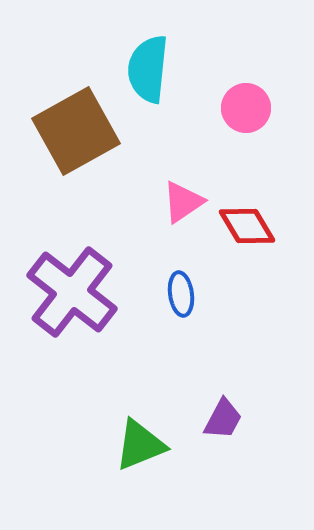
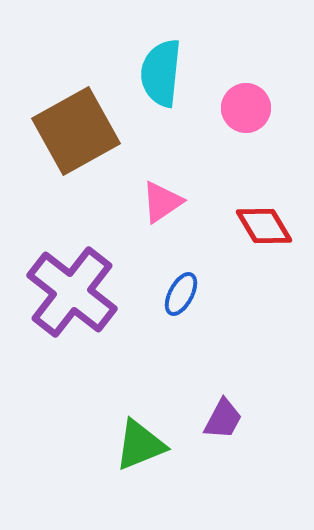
cyan semicircle: moved 13 px right, 4 px down
pink triangle: moved 21 px left
red diamond: moved 17 px right
blue ellipse: rotated 36 degrees clockwise
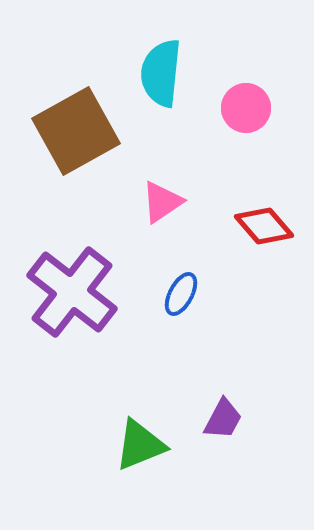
red diamond: rotated 10 degrees counterclockwise
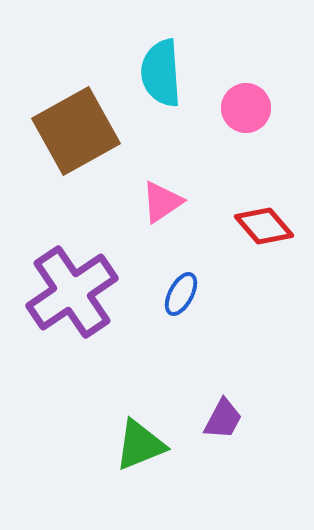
cyan semicircle: rotated 10 degrees counterclockwise
purple cross: rotated 18 degrees clockwise
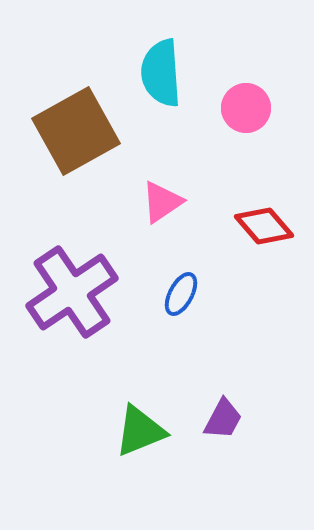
green triangle: moved 14 px up
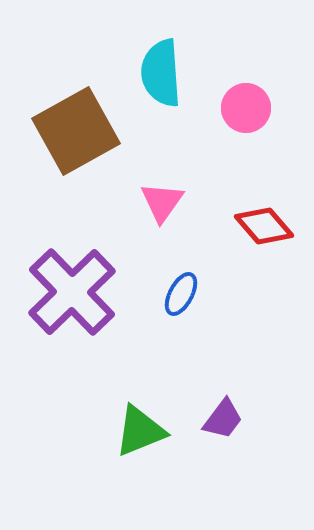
pink triangle: rotated 21 degrees counterclockwise
purple cross: rotated 10 degrees counterclockwise
purple trapezoid: rotated 9 degrees clockwise
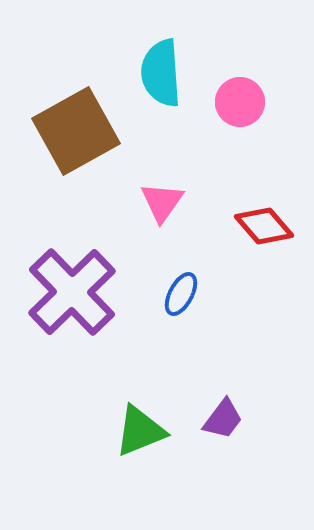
pink circle: moved 6 px left, 6 px up
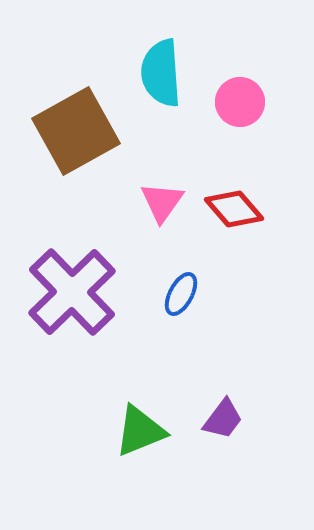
red diamond: moved 30 px left, 17 px up
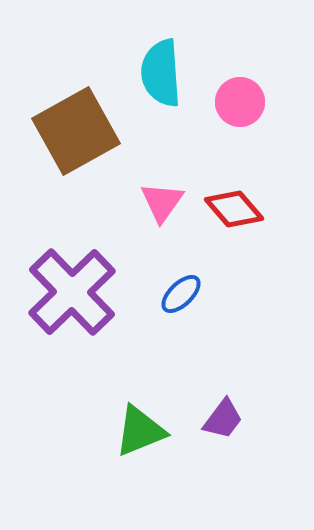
blue ellipse: rotated 18 degrees clockwise
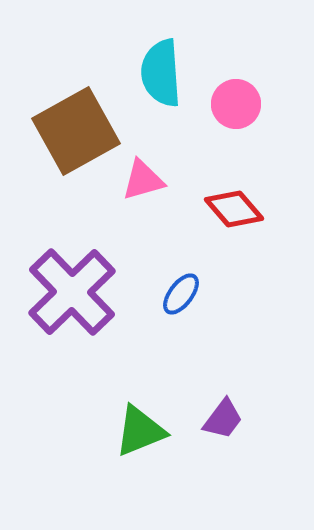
pink circle: moved 4 px left, 2 px down
pink triangle: moved 19 px left, 22 px up; rotated 39 degrees clockwise
blue ellipse: rotated 9 degrees counterclockwise
